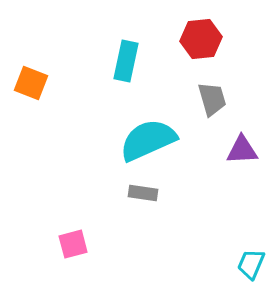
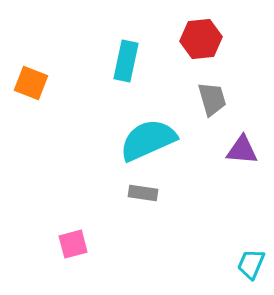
purple triangle: rotated 8 degrees clockwise
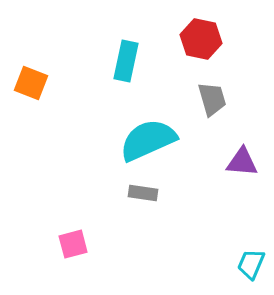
red hexagon: rotated 18 degrees clockwise
purple triangle: moved 12 px down
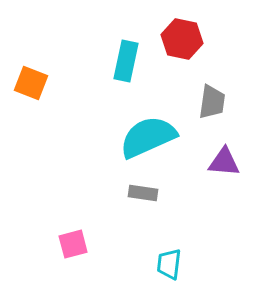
red hexagon: moved 19 px left
gray trapezoid: moved 3 px down; rotated 24 degrees clockwise
cyan semicircle: moved 3 px up
purple triangle: moved 18 px left
cyan trapezoid: moved 82 px left; rotated 16 degrees counterclockwise
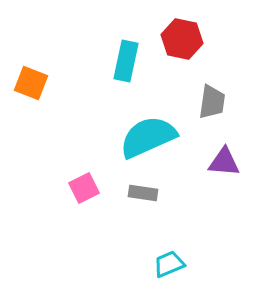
pink square: moved 11 px right, 56 px up; rotated 12 degrees counterclockwise
cyan trapezoid: rotated 60 degrees clockwise
